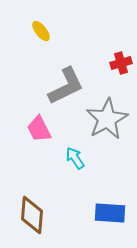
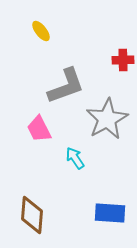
red cross: moved 2 px right, 3 px up; rotated 15 degrees clockwise
gray L-shape: rotated 6 degrees clockwise
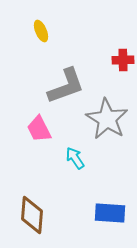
yellow ellipse: rotated 15 degrees clockwise
gray star: rotated 12 degrees counterclockwise
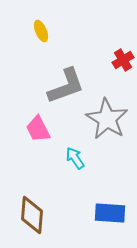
red cross: rotated 30 degrees counterclockwise
pink trapezoid: moved 1 px left
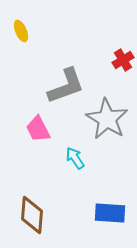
yellow ellipse: moved 20 px left
